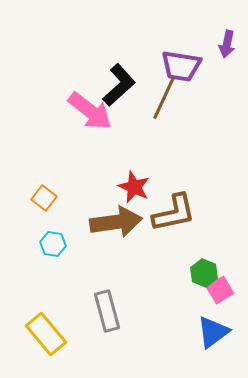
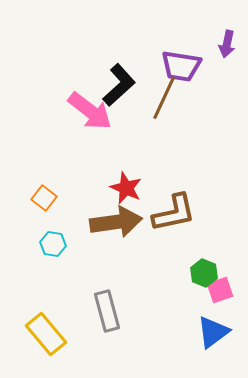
red star: moved 8 px left, 1 px down
pink square: rotated 12 degrees clockwise
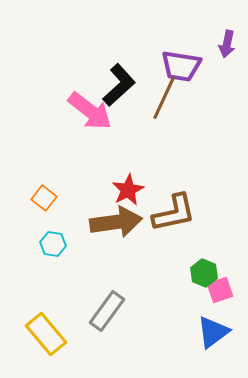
red star: moved 2 px right, 2 px down; rotated 20 degrees clockwise
gray rectangle: rotated 51 degrees clockwise
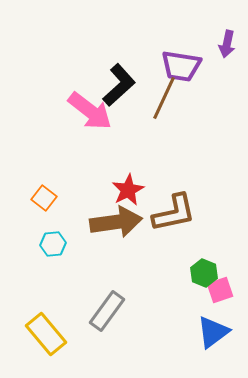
cyan hexagon: rotated 15 degrees counterclockwise
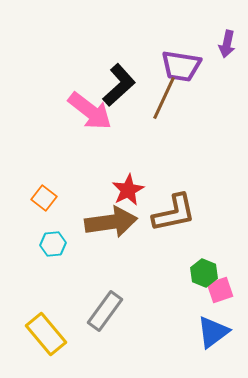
brown arrow: moved 5 px left
gray rectangle: moved 2 px left
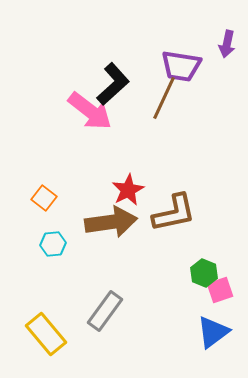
black L-shape: moved 6 px left, 1 px up
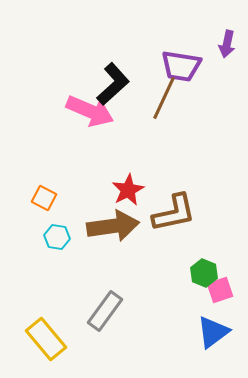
pink arrow: rotated 15 degrees counterclockwise
orange square: rotated 10 degrees counterclockwise
brown arrow: moved 2 px right, 4 px down
cyan hexagon: moved 4 px right, 7 px up; rotated 15 degrees clockwise
yellow rectangle: moved 5 px down
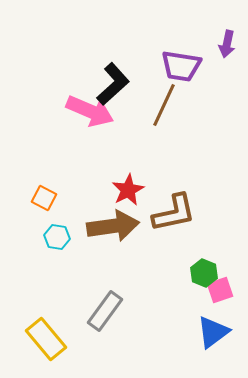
brown line: moved 7 px down
